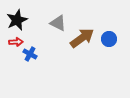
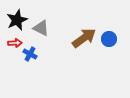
gray triangle: moved 17 px left, 5 px down
brown arrow: moved 2 px right
red arrow: moved 1 px left, 1 px down
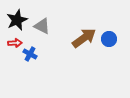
gray triangle: moved 1 px right, 2 px up
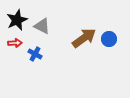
blue cross: moved 5 px right
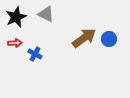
black star: moved 1 px left, 3 px up
gray triangle: moved 4 px right, 12 px up
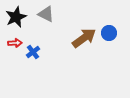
blue circle: moved 6 px up
blue cross: moved 2 px left, 2 px up; rotated 24 degrees clockwise
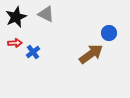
brown arrow: moved 7 px right, 16 px down
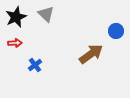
gray triangle: rotated 18 degrees clockwise
blue circle: moved 7 px right, 2 px up
blue cross: moved 2 px right, 13 px down
